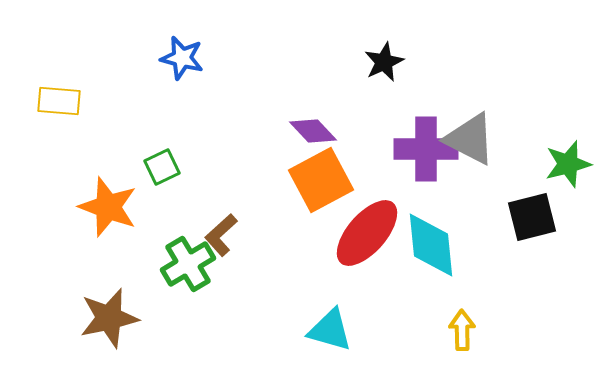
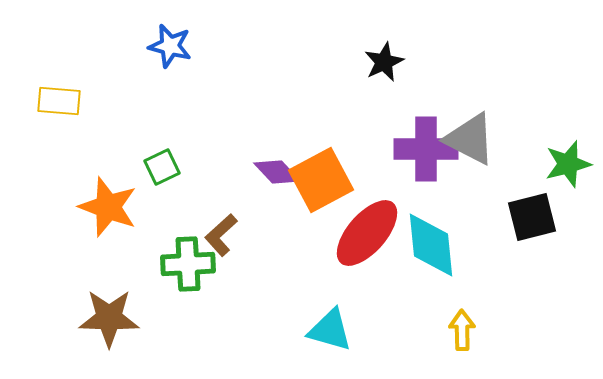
blue star: moved 12 px left, 12 px up
purple diamond: moved 36 px left, 41 px down
green cross: rotated 28 degrees clockwise
brown star: rotated 14 degrees clockwise
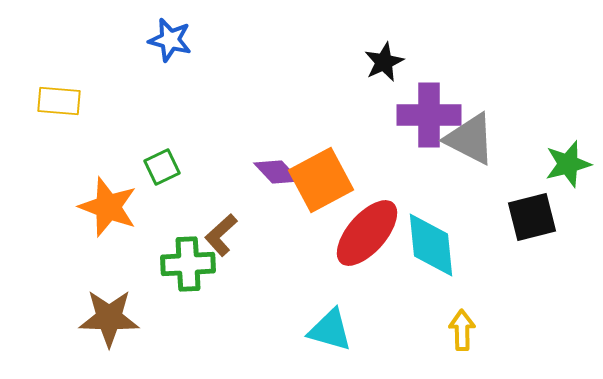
blue star: moved 6 px up
purple cross: moved 3 px right, 34 px up
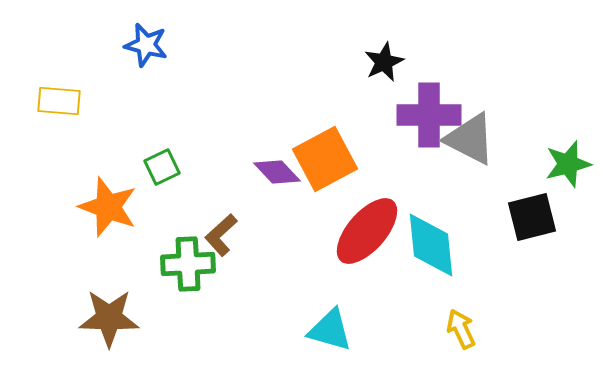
blue star: moved 24 px left, 5 px down
orange square: moved 4 px right, 21 px up
red ellipse: moved 2 px up
yellow arrow: moved 1 px left, 1 px up; rotated 24 degrees counterclockwise
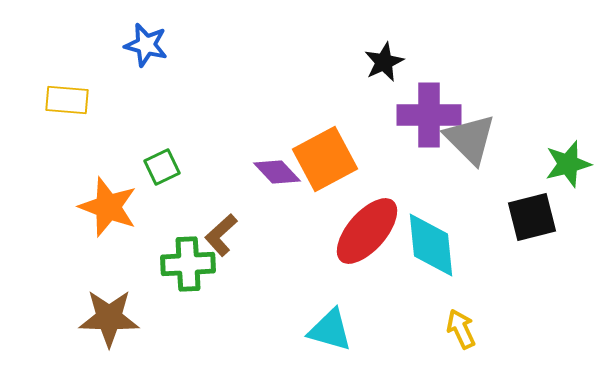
yellow rectangle: moved 8 px right, 1 px up
gray triangle: rotated 18 degrees clockwise
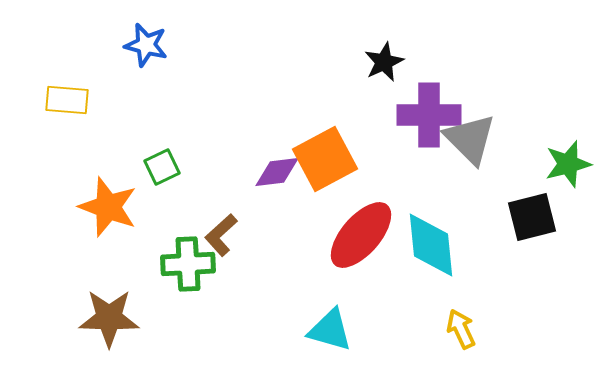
purple diamond: rotated 54 degrees counterclockwise
red ellipse: moved 6 px left, 4 px down
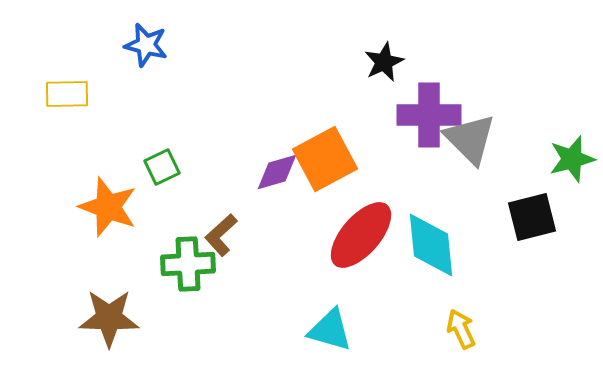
yellow rectangle: moved 6 px up; rotated 6 degrees counterclockwise
green star: moved 4 px right, 5 px up
purple diamond: rotated 9 degrees counterclockwise
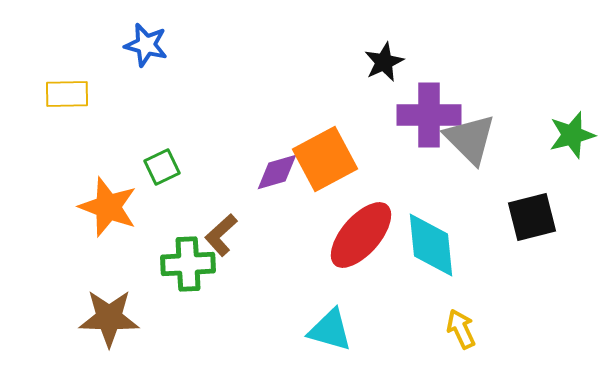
green star: moved 24 px up
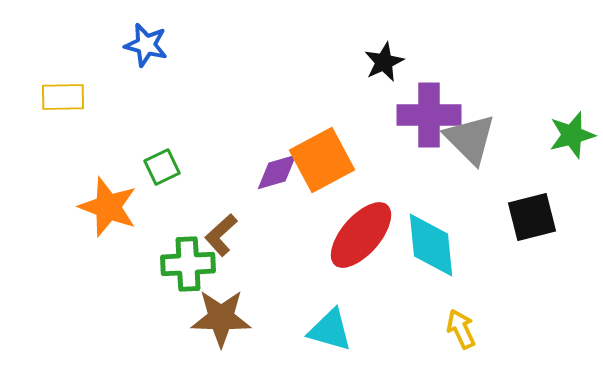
yellow rectangle: moved 4 px left, 3 px down
orange square: moved 3 px left, 1 px down
brown star: moved 112 px right
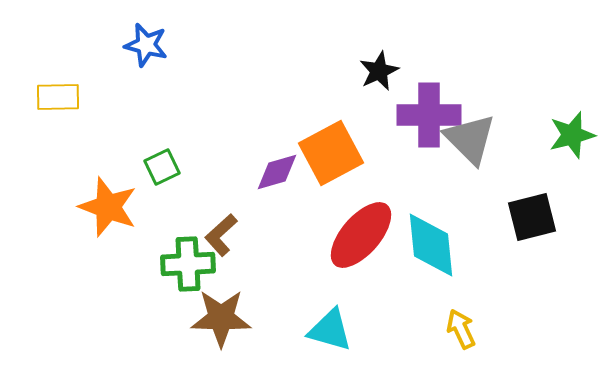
black star: moved 5 px left, 9 px down
yellow rectangle: moved 5 px left
orange square: moved 9 px right, 7 px up
